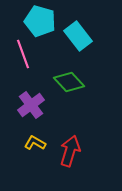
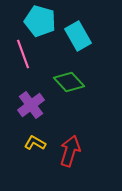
cyan rectangle: rotated 8 degrees clockwise
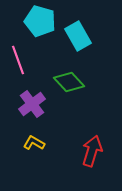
pink line: moved 5 px left, 6 px down
purple cross: moved 1 px right, 1 px up
yellow L-shape: moved 1 px left
red arrow: moved 22 px right
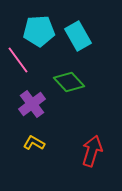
cyan pentagon: moved 1 px left, 10 px down; rotated 20 degrees counterclockwise
pink line: rotated 16 degrees counterclockwise
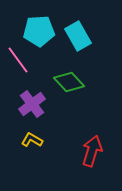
yellow L-shape: moved 2 px left, 3 px up
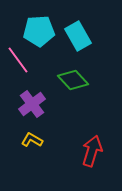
green diamond: moved 4 px right, 2 px up
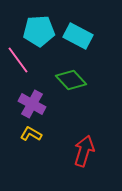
cyan rectangle: rotated 32 degrees counterclockwise
green diamond: moved 2 px left
purple cross: rotated 24 degrees counterclockwise
yellow L-shape: moved 1 px left, 6 px up
red arrow: moved 8 px left
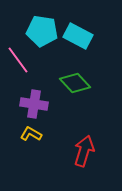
cyan pentagon: moved 3 px right; rotated 12 degrees clockwise
green diamond: moved 4 px right, 3 px down
purple cross: moved 2 px right; rotated 20 degrees counterclockwise
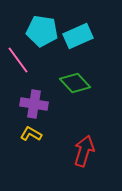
cyan rectangle: rotated 52 degrees counterclockwise
